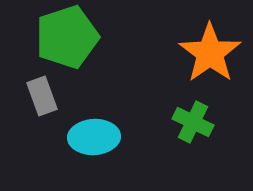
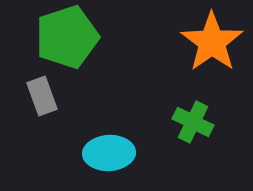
orange star: moved 2 px right, 11 px up
cyan ellipse: moved 15 px right, 16 px down
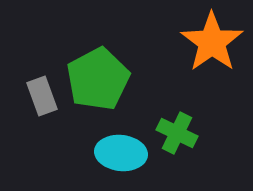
green pentagon: moved 31 px right, 42 px down; rotated 10 degrees counterclockwise
green cross: moved 16 px left, 11 px down
cyan ellipse: moved 12 px right; rotated 9 degrees clockwise
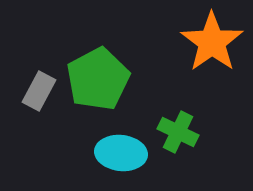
gray rectangle: moved 3 px left, 5 px up; rotated 48 degrees clockwise
green cross: moved 1 px right, 1 px up
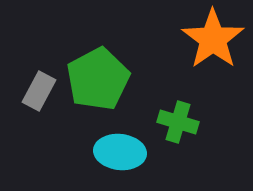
orange star: moved 1 px right, 3 px up
green cross: moved 10 px up; rotated 9 degrees counterclockwise
cyan ellipse: moved 1 px left, 1 px up
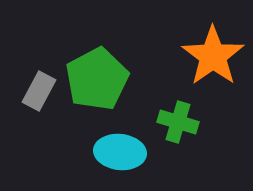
orange star: moved 17 px down
green pentagon: moved 1 px left
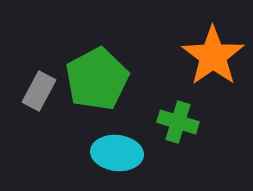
cyan ellipse: moved 3 px left, 1 px down
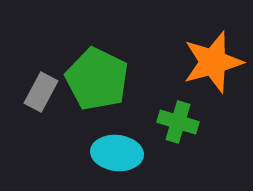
orange star: moved 6 px down; rotated 20 degrees clockwise
green pentagon: rotated 18 degrees counterclockwise
gray rectangle: moved 2 px right, 1 px down
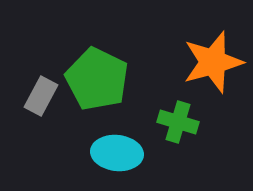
gray rectangle: moved 4 px down
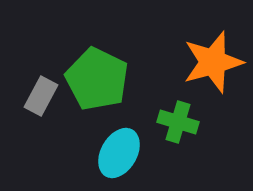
cyan ellipse: moved 2 px right; rotated 66 degrees counterclockwise
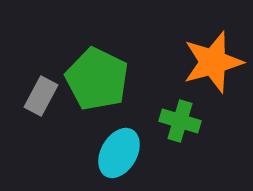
green cross: moved 2 px right, 1 px up
